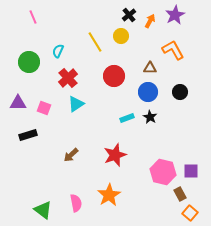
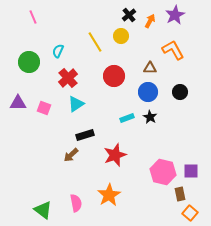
black rectangle: moved 57 px right
brown rectangle: rotated 16 degrees clockwise
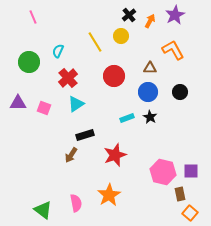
brown arrow: rotated 14 degrees counterclockwise
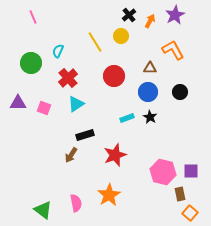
green circle: moved 2 px right, 1 px down
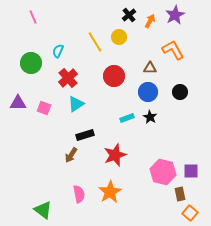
yellow circle: moved 2 px left, 1 px down
orange star: moved 1 px right, 3 px up
pink semicircle: moved 3 px right, 9 px up
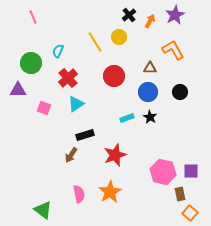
purple triangle: moved 13 px up
